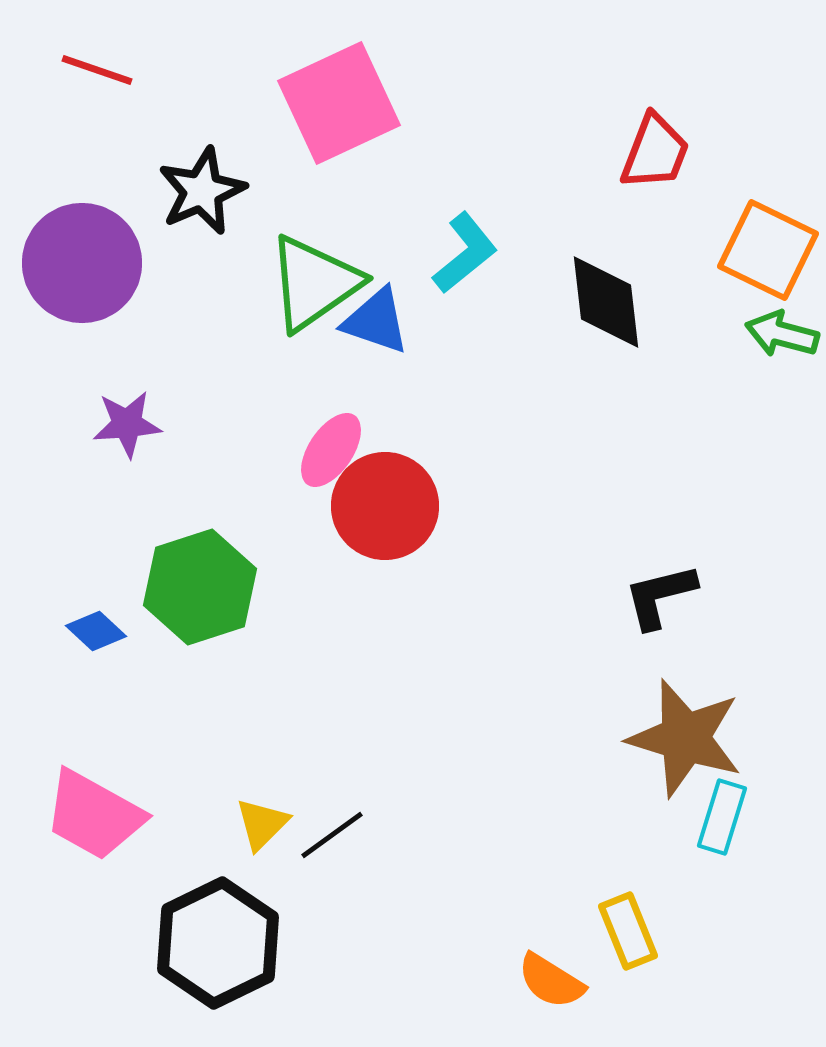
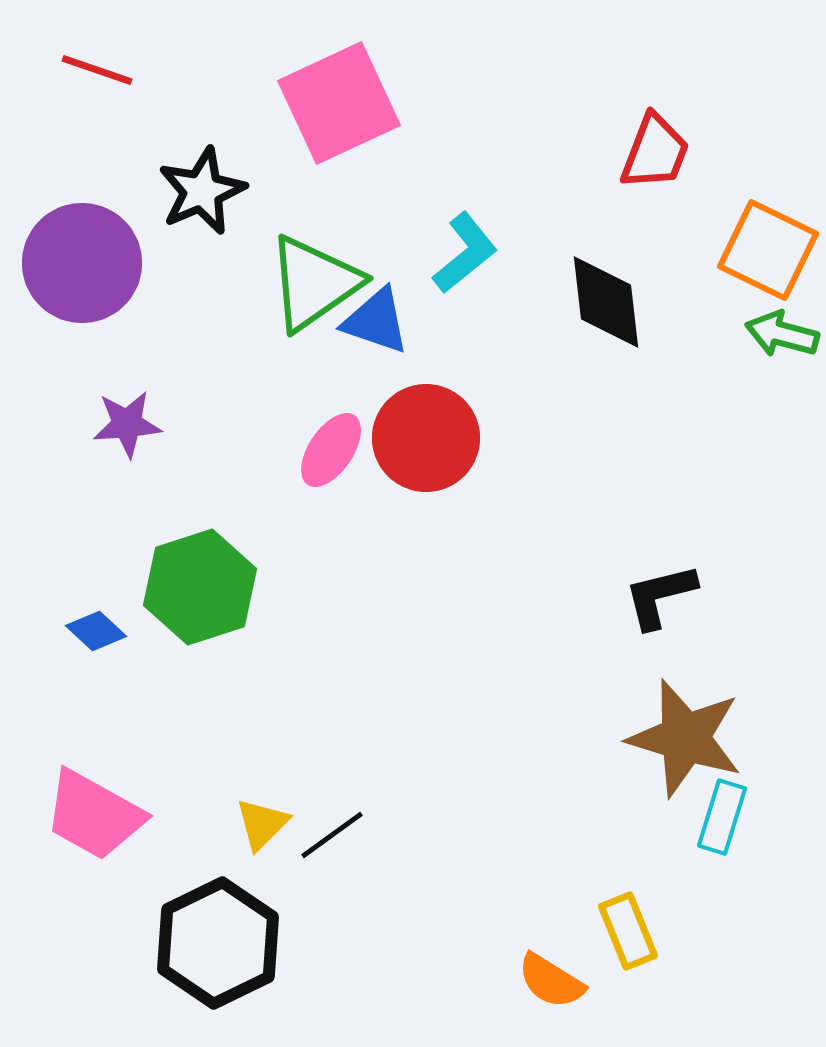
red circle: moved 41 px right, 68 px up
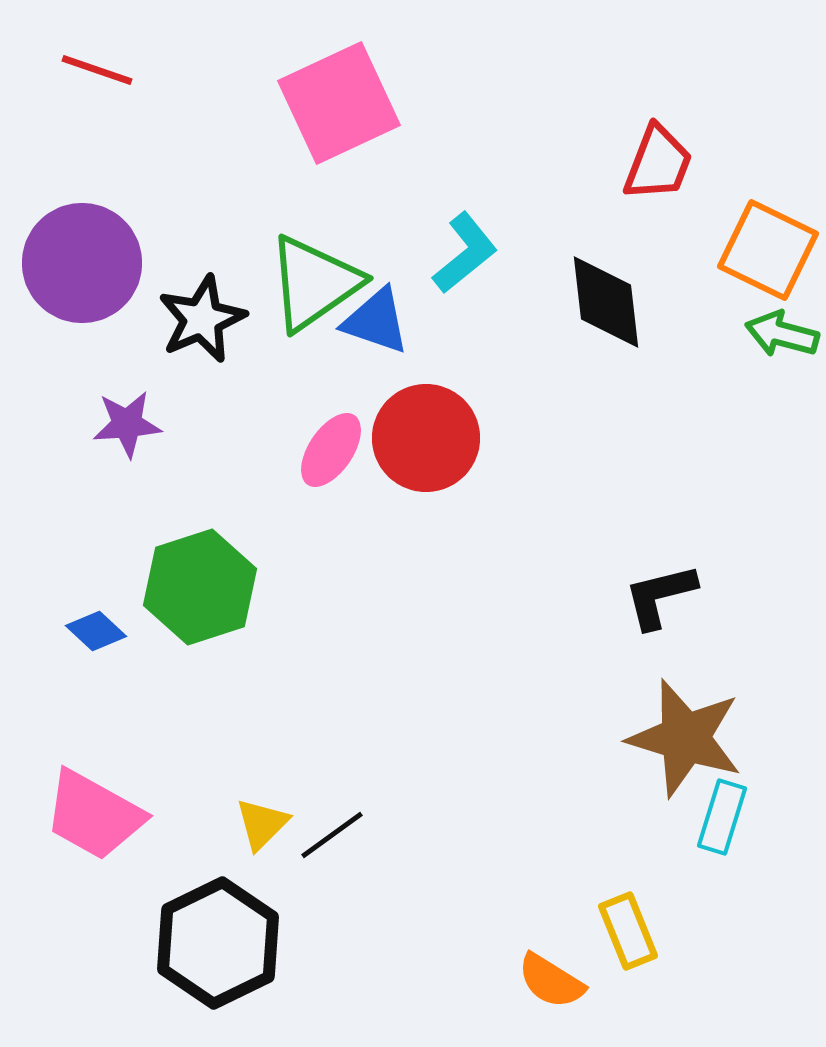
red trapezoid: moved 3 px right, 11 px down
black star: moved 128 px down
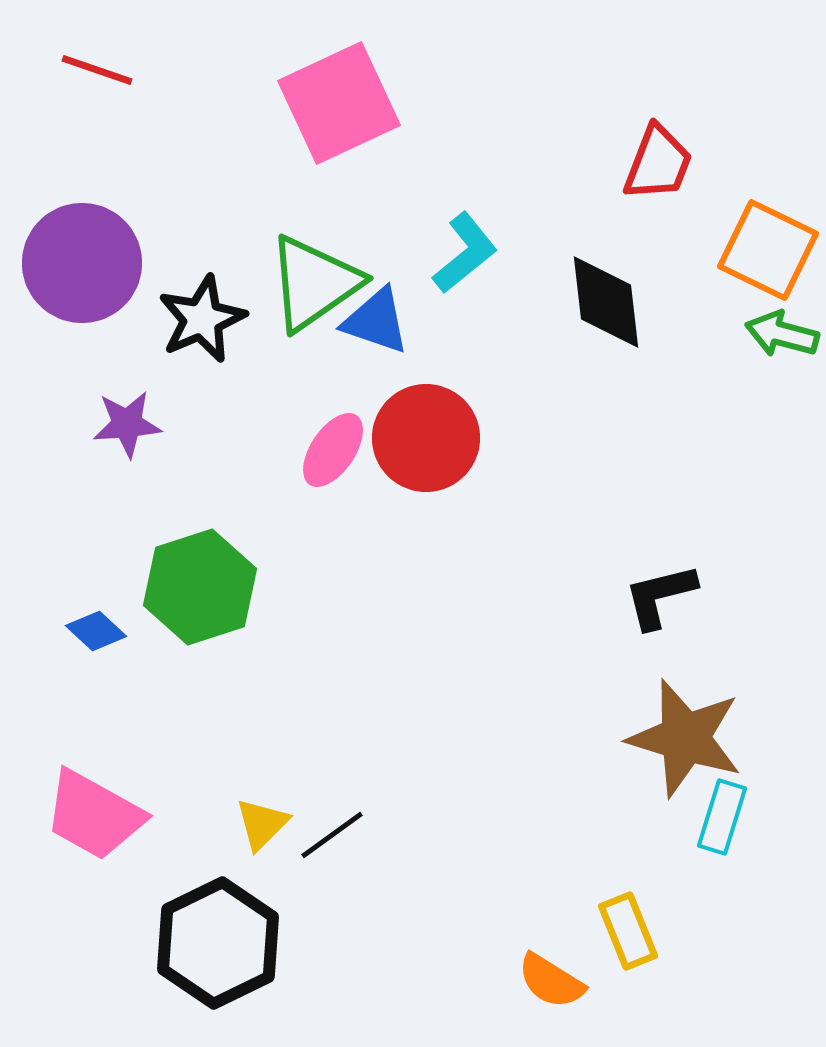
pink ellipse: moved 2 px right
